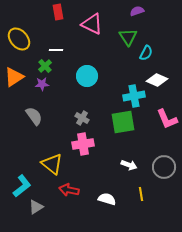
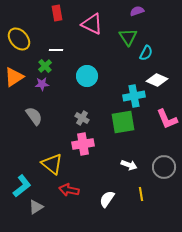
red rectangle: moved 1 px left, 1 px down
white semicircle: rotated 72 degrees counterclockwise
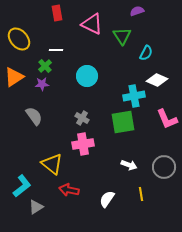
green triangle: moved 6 px left, 1 px up
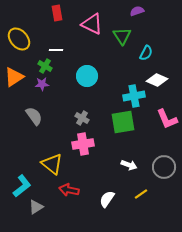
green cross: rotated 16 degrees counterclockwise
yellow line: rotated 64 degrees clockwise
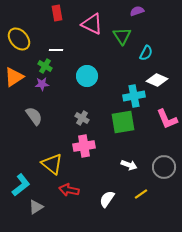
pink cross: moved 1 px right, 2 px down
cyan L-shape: moved 1 px left, 1 px up
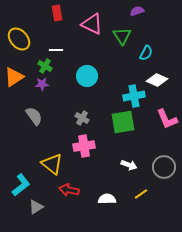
white semicircle: rotated 54 degrees clockwise
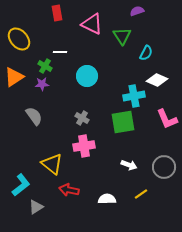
white line: moved 4 px right, 2 px down
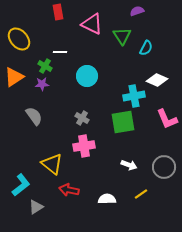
red rectangle: moved 1 px right, 1 px up
cyan semicircle: moved 5 px up
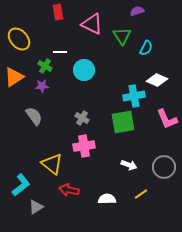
cyan circle: moved 3 px left, 6 px up
purple star: moved 2 px down
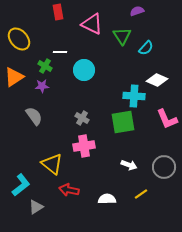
cyan semicircle: rotated 14 degrees clockwise
cyan cross: rotated 15 degrees clockwise
